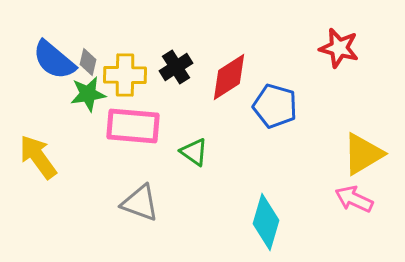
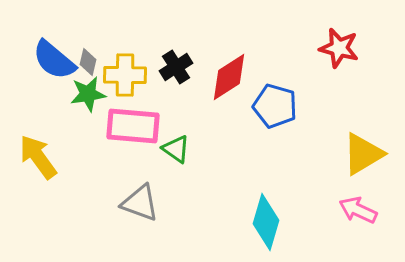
green triangle: moved 18 px left, 3 px up
pink arrow: moved 4 px right, 11 px down
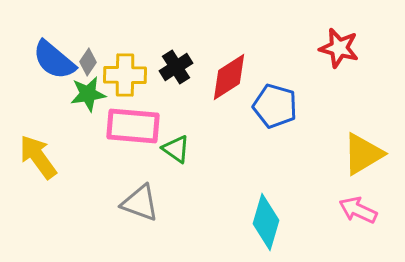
gray diamond: rotated 20 degrees clockwise
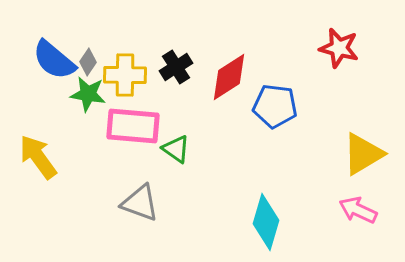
green star: rotated 18 degrees clockwise
blue pentagon: rotated 9 degrees counterclockwise
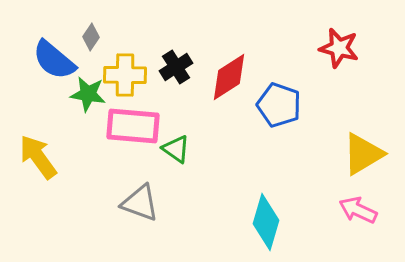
gray diamond: moved 3 px right, 25 px up
blue pentagon: moved 4 px right, 1 px up; rotated 12 degrees clockwise
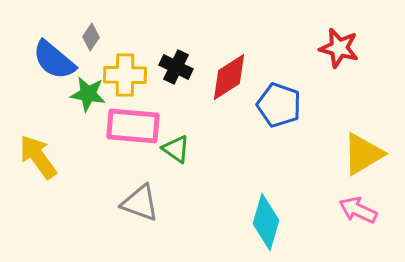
black cross: rotated 32 degrees counterclockwise
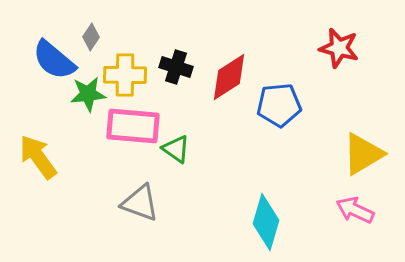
black cross: rotated 8 degrees counterclockwise
green star: rotated 15 degrees counterclockwise
blue pentagon: rotated 24 degrees counterclockwise
pink arrow: moved 3 px left
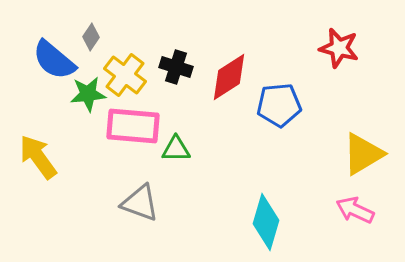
yellow cross: rotated 36 degrees clockwise
green triangle: rotated 36 degrees counterclockwise
